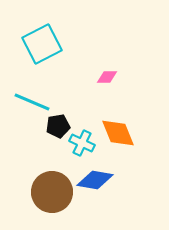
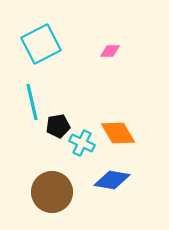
cyan square: moved 1 px left
pink diamond: moved 3 px right, 26 px up
cyan line: rotated 54 degrees clockwise
orange diamond: rotated 9 degrees counterclockwise
blue diamond: moved 17 px right
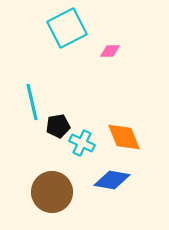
cyan square: moved 26 px right, 16 px up
orange diamond: moved 6 px right, 4 px down; rotated 9 degrees clockwise
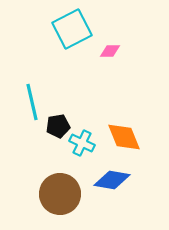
cyan square: moved 5 px right, 1 px down
brown circle: moved 8 px right, 2 px down
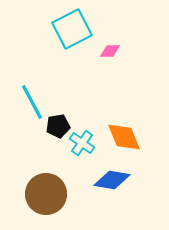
cyan line: rotated 15 degrees counterclockwise
cyan cross: rotated 10 degrees clockwise
brown circle: moved 14 px left
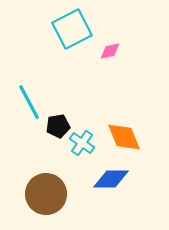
pink diamond: rotated 10 degrees counterclockwise
cyan line: moved 3 px left
blue diamond: moved 1 px left, 1 px up; rotated 9 degrees counterclockwise
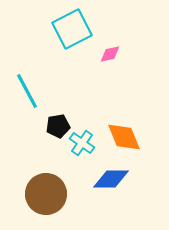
pink diamond: moved 3 px down
cyan line: moved 2 px left, 11 px up
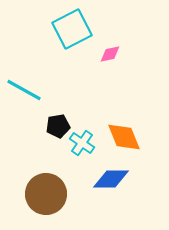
cyan line: moved 3 px left, 1 px up; rotated 33 degrees counterclockwise
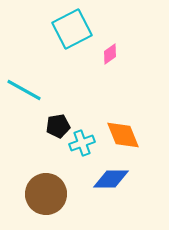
pink diamond: rotated 25 degrees counterclockwise
orange diamond: moved 1 px left, 2 px up
cyan cross: rotated 35 degrees clockwise
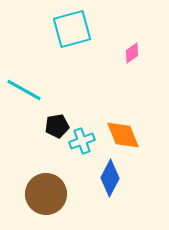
cyan square: rotated 12 degrees clockwise
pink diamond: moved 22 px right, 1 px up
black pentagon: moved 1 px left
cyan cross: moved 2 px up
blue diamond: moved 1 px left, 1 px up; rotated 63 degrees counterclockwise
